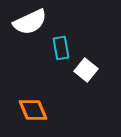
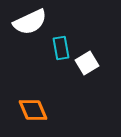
white square: moved 1 px right, 7 px up; rotated 20 degrees clockwise
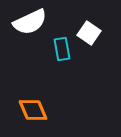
cyan rectangle: moved 1 px right, 1 px down
white square: moved 2 px right, 30 px up; rotated 25 degrees counterclockwise
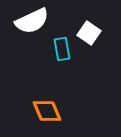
white semicircle: moved 2 px right, 1 px up
orange diamond: moved 14 px right, 1 px down
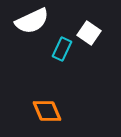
cyan rectangle: rotated 35 degrees clockwise
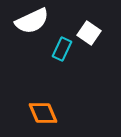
orange diamond: moved 4 px left, 2 px down
